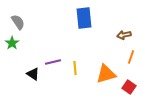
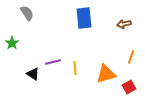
gray semicircle: moved 9 px right, 9 px up
brown arrow: moved 11 px up
red square: rotated 24 degrees clockwise
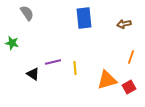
green star: rotated 24 degrees counterclockwise
orange triangle: moved 1 px right, 6 px down
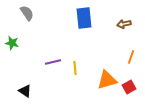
black triangle: moved 8 px left, 17 px down
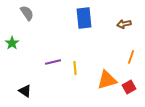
green star: rotated 24 degrees clockwise
